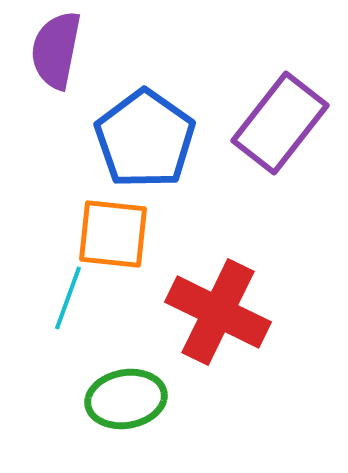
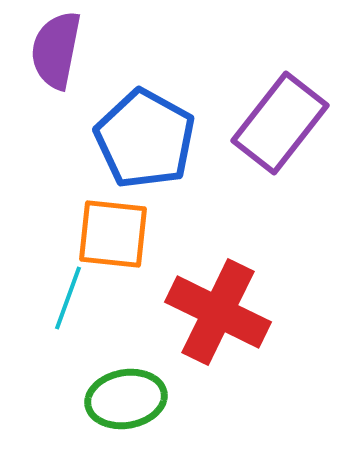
blue pentagon: rotated 6 degrees counterclockwise
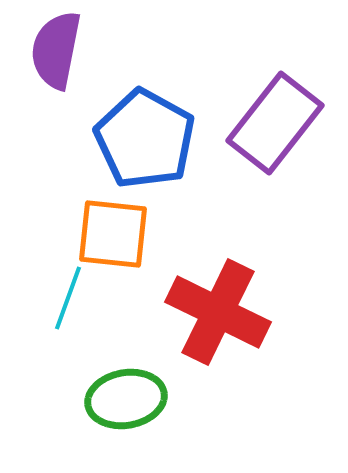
purple rectangle: moved 5 px left
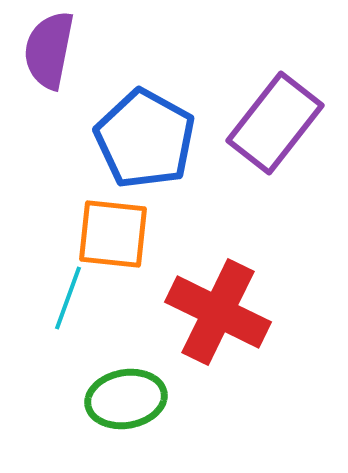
purple semicircle: moved 7 px left
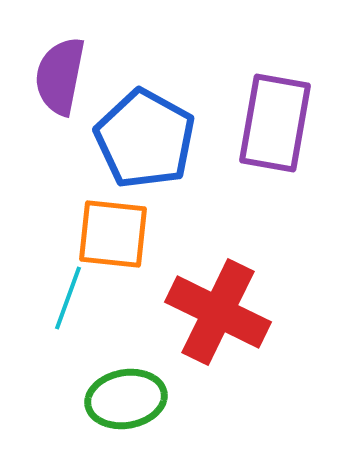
purple semicircle: moved 11 px right, 26 px down
purple rectangle: rotated 28 degrees counterclockwise
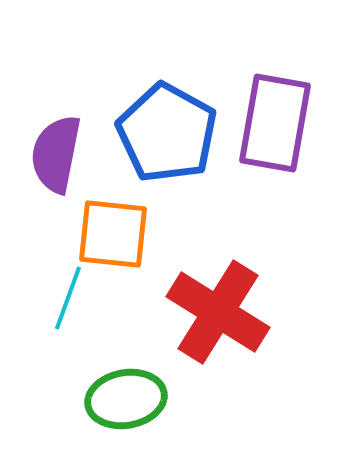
purple semicircle: moved 4 px left, 78 px down
blue pentagon: moved 22 px right, 6 px up
red cross: rotated 6 degrees clockwise
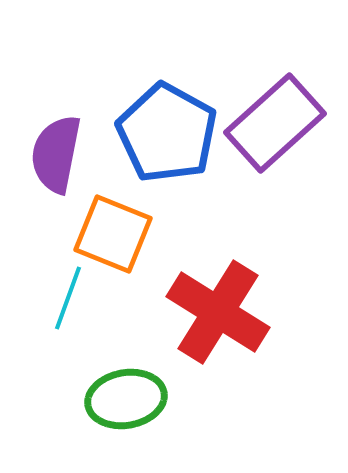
purple rectangle: rotated 38 degrees clockwise
orange square: rotated 16 degrees clockwise
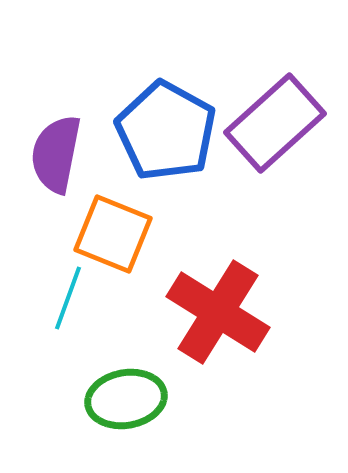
blue pentagon: moved 1 px left, 2 px up
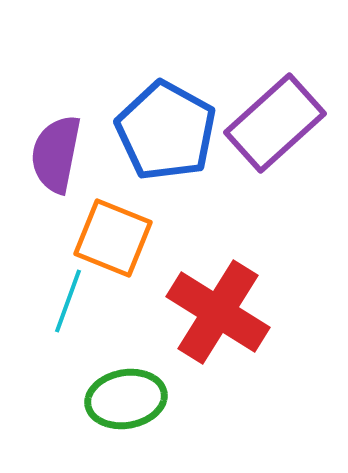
orange square: moved 4 px down
cyan line: moved 3 px down
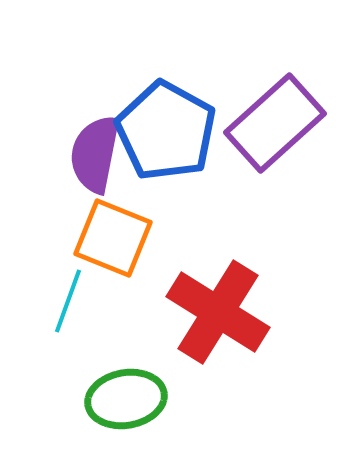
purple semicircle: moved 39 px right
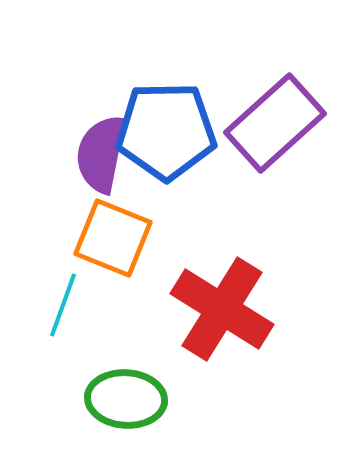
blue pentagon: rotated 30 degrees counterclockwise
purple semicircle: moved 6 px right
cyan line: moved 5 px left, 4 px down
red cross: moved 4 px right, 3 px up
green ellipse: rotated 14 degrees clockwise
